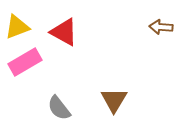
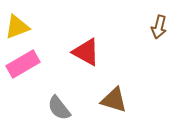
brown arrow: moved 2 px left; rotated 80 degrees counterclockwise
red triangle: moved 22 px right, 20 px down
pink rectangle: moved 2 px left, 2 px down
brown triangle: rotated 44 degrees counterclockwise
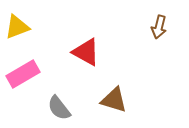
pink rectangle: moved 10 px down
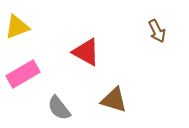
brown arrow: moved 2 px left, 4 px down; rotated 40 degrees counterclockwise
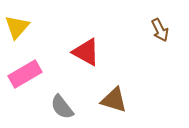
yellow triangle: rotated 28 degrees counterclockwise
brown arrow: moved 3 px right, 1 px up
pink rectangle: moved 2 px right
gray semicircle: moved 3 px right, 1 px up
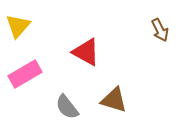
yellow triangle: moved 1 px right, 1 px up
gray semicircle: moved 5 px right
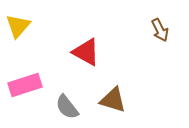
pink rectangle: moved 11 px down; rotated 12 degrees clockwise
brown triangle: moved 1 px left
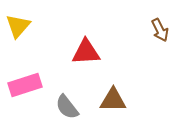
red triangle: rotated 32 degrees counterclockwise
brown triangle: rotated 16 degrees counterclockwise
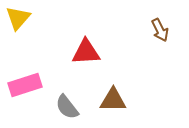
yellow triangle: moved 8 px up
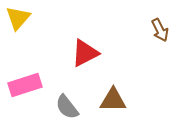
red triangle: moved 1 px left, 1 px down; rotated 24 degrees counterclockwise
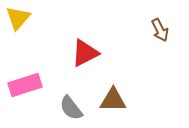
gray semicircle: moved 4 px right, 1 px down
